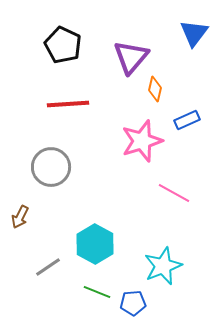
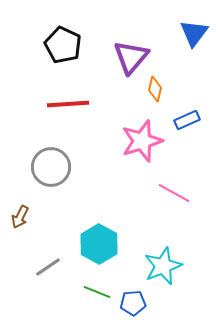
cyan hexagon: moved 4 px right
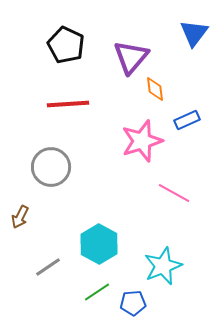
black pentagon: moved 3 px right
orange diamond: rotated 20 degrees counterclockwise
green line: rotated 56 degrees counterclockwise
